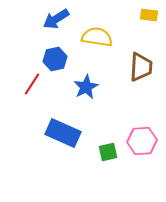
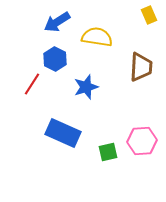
yellow rectangle: rotated 60 degrees clockwise
blue arrow: moved 1 px right, 3 px down
blue hexagon: rotated 20 degrees counterclockwise
blue star: rotated 10 degrees clockwise
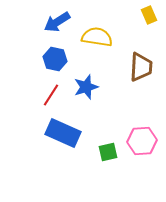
blue hexagon: rotated 15 degrees counterclockwise
red line: moved 19 px right, 11 px down
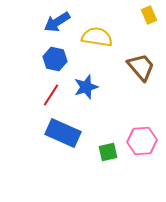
brown trapezoid: rotated 44 degrees counterclockwise
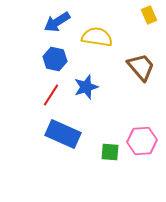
blue rectangle: moved 1 px down
green square: moved 2 px right; rotated 18 degrees clockwise
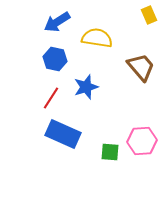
yellow semicircle: moved 1 px down
red line: moved 3 px down
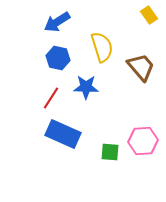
yellow rectangle: rotated 12 degrees counterclockwise
yellow semicircle: moved 5 px right, 9 px down; rotated 64 degrees clockwise
blue hexagon: moved 3 px right, 1 px up
blue star: rotated 20 degrees clockwise
pink hexagon: moved 1 px right
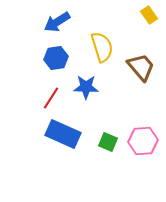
blue hexagon: moved 2 px left; rotated 20 degrees counterclockwise
green square: moved 2 px left, 10 px up; rotated 18 degrees clockwise
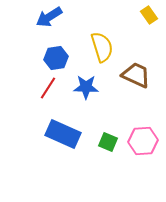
blue arrow: moved 8 px left, 5 px up
brown trapezoid: moved 5 px left, 8 px down; rotated 24 degrees counterclockwise
red line: moved 3 px left, 10 px up
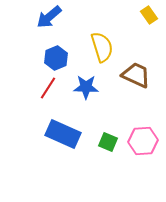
blue arrow: rotated 8 degrees counterclockwise
blue hexagon: rotated 15 degrees counterclockwise
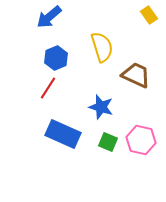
blue star: moved 15 px right, 20 px down; rotated 15 degrees clockwise
pink hexagon: moved 2 px left, 1 px up; rotated 16 degrees clockwise
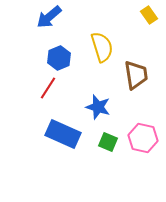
blue hexagon: moved 3 px right
brown trapezoid: rotated 56 degrees clockwise
blue star: moved 3 px left
pink hexagon: moved 2 px right, 2 px up
